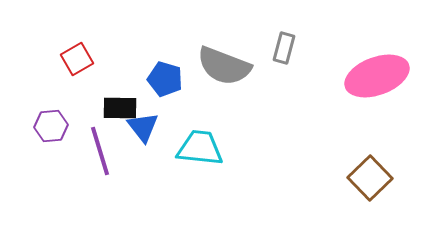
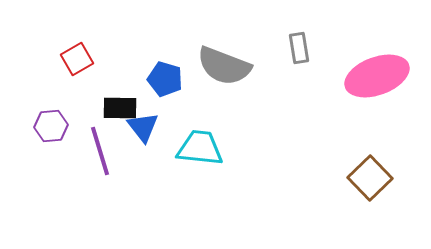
gray rectangle: moved 15 px right; rotated 24 degrees counterclockwise
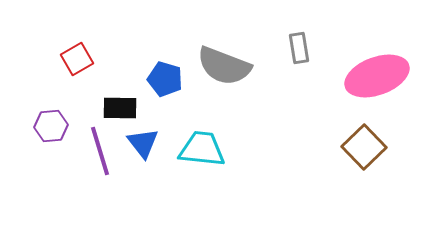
blue triangle: moved 16 px down
cyan trapezoid: moved 2 px right, 1 px down
brown square: moved 6 px left, 31 px up
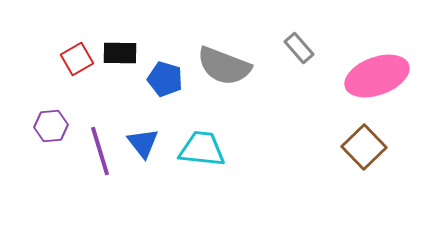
gray rectangle: rotated 32 degrees counterclockwise
black rectangle: moved 55 px up
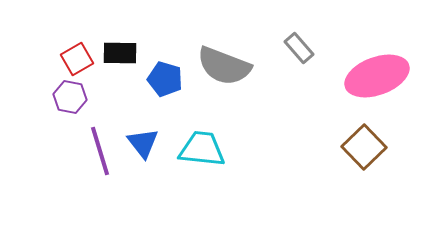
purple hexagon: moved 19 px right, 29 px up; rotated 16 degrees clockwise
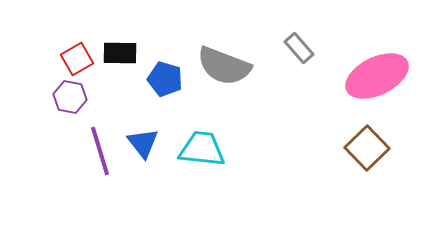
pink ellipse: rotated 6 degrees counterclockwise
brown square: moved 3 px right, 1 px down
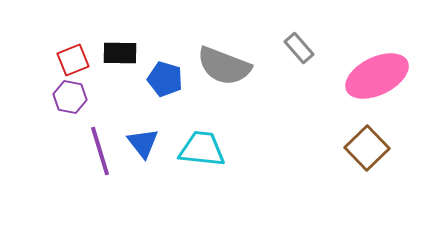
red square: moved 4 px left, 1 px down; rotated 8 degrees clockwise
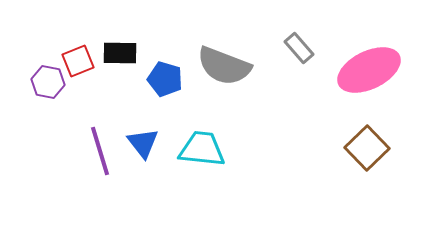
red square: moved 5 px right, 1 px down
pink ellipse: moved 8 px left, 6 px up
purple hexagon: moved 22 px left, 15 px up
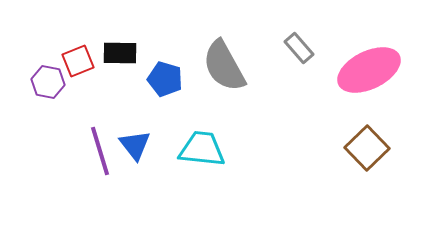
gray semicircle: rotated 40 degrees clockwise
blue triangle: moved 8 px left, 2 px down
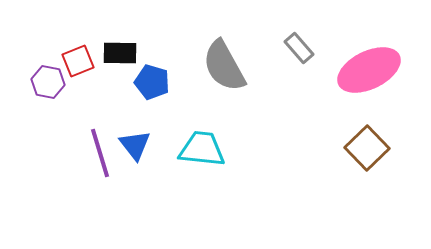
blue pentagon: moved 13 px left, 3 px down
purple line: moved 2 px down
